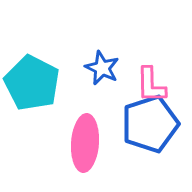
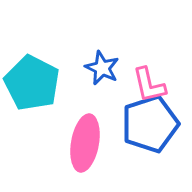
pink L-shape: moved 2 px left; rotated 12 degrees counterclockwise
pink ellipse: rotated 6 degrees clockwise
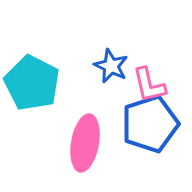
blue star: moved 9 px right, 2 px up
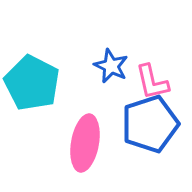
pink L-shape: moved 3 px right, 3 px up
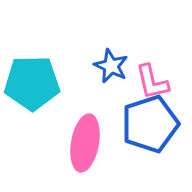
cyan pentagon: rotated 28 degrees counterclockwise
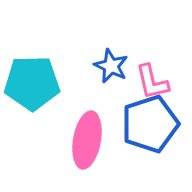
pink ellipse: moved 2 px right, 3 px up
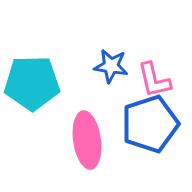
blue star: rotated 16 degrees counterclockwise
pink L-shape: moved 2 px right, 2 px up
pink ellipse: rotated 18 degrees counterclockwise
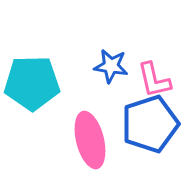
pink ellipse: moved 3 px right; rotated 6 degrees counterclockwise
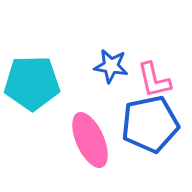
blue pentagon: rotated 6 degrees clockwise
pink ellipse: rotated 10 degrees counterclockwise
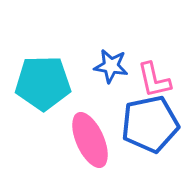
cyan pentagon: moved 11 px right
